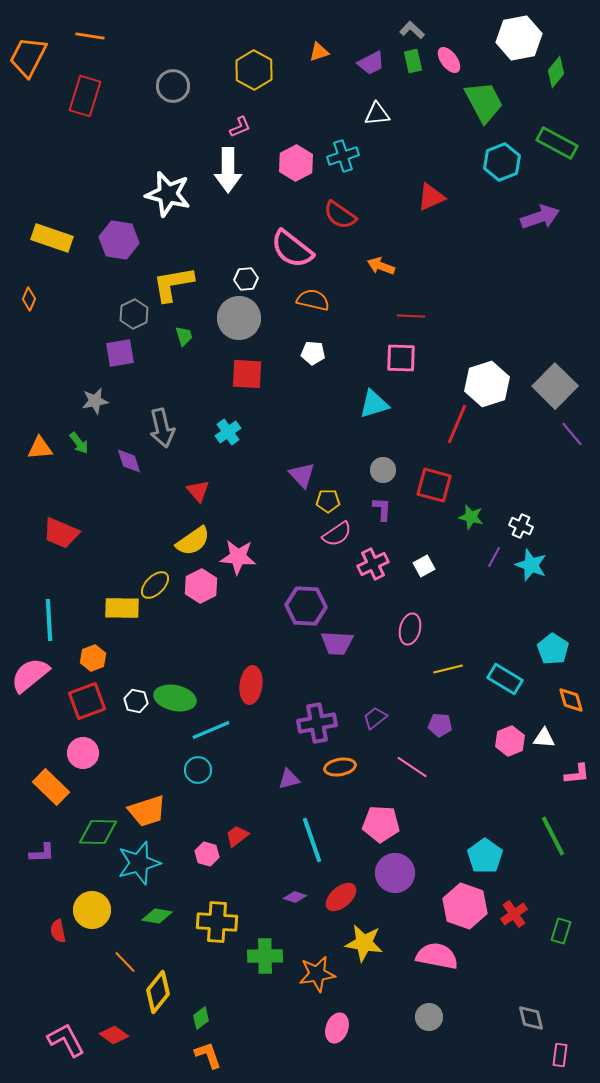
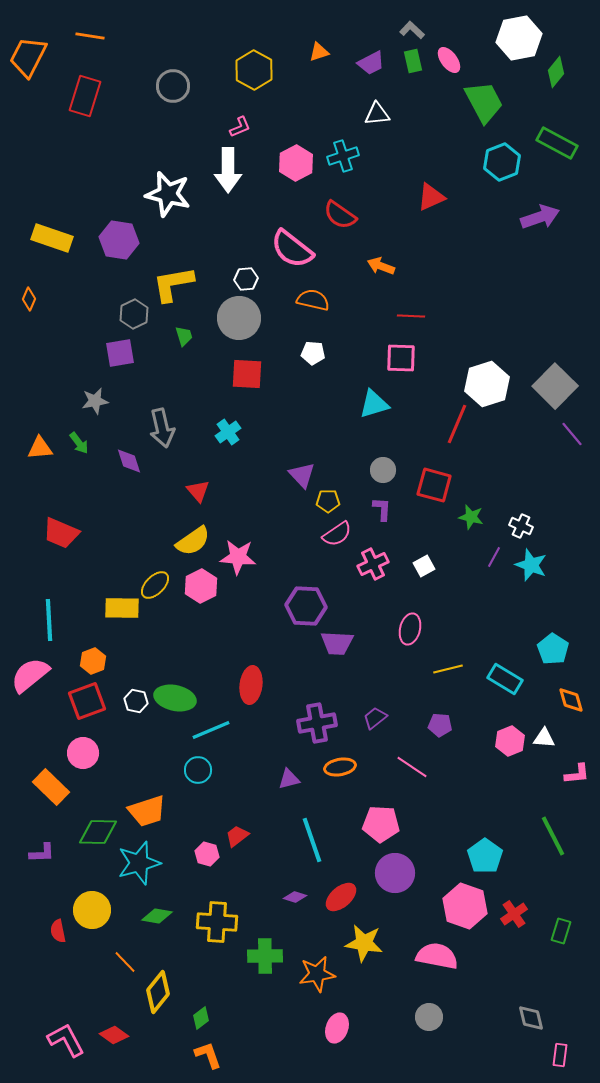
orange hexagon at (93, 658): moved 3 px down
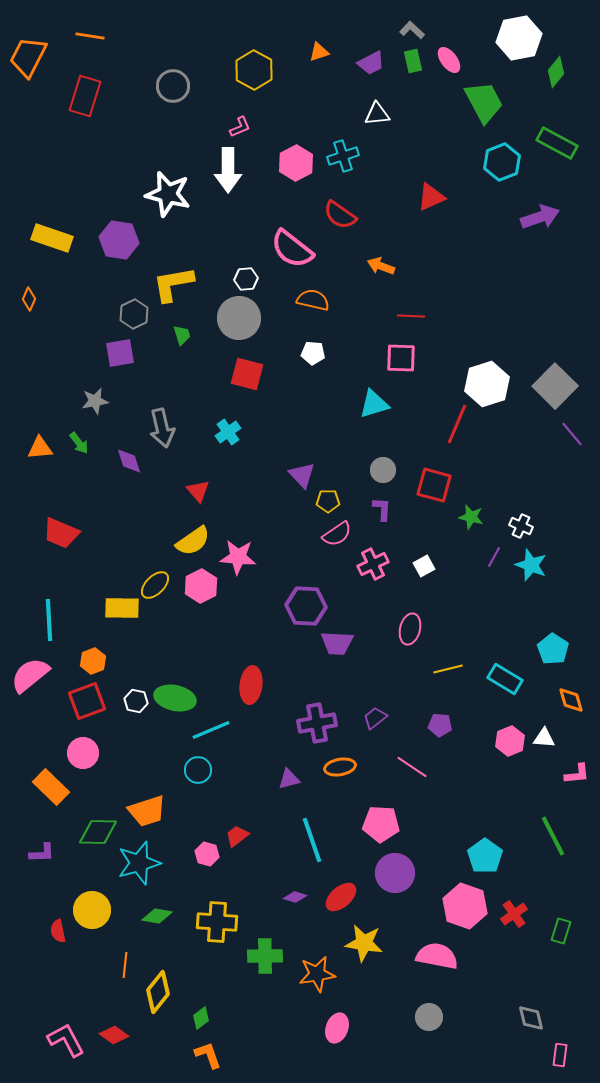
green trapezoid at (184, 336): moved 2 px left, 1 px up
red square at (247, 374): rotated 12 degrees clockwise
orange line at (125, 962): moved 3 px down; rotated 50 degrees clockwise
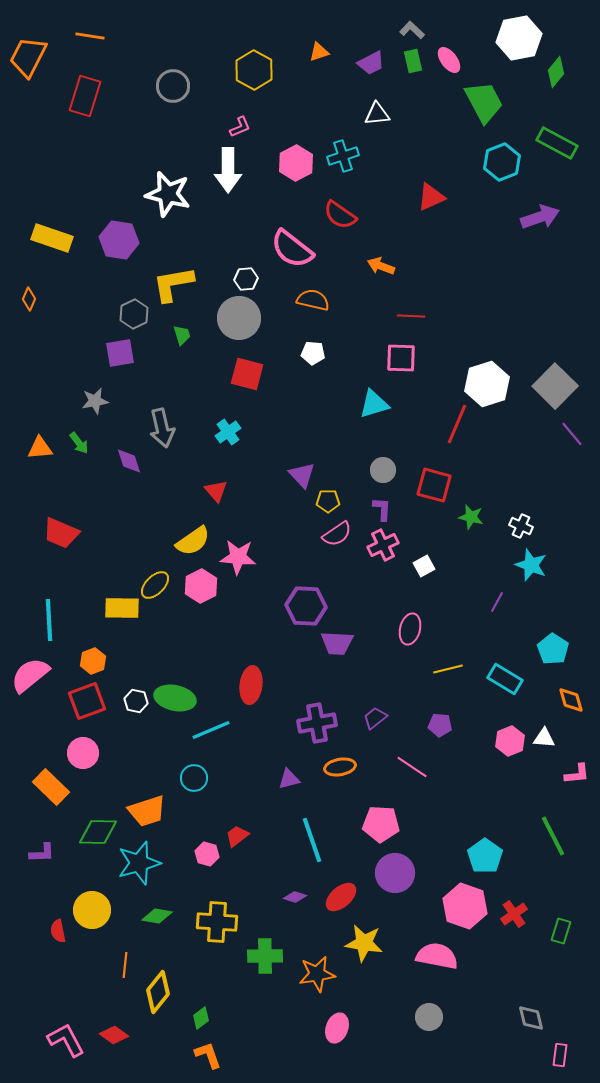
red triangle at (198, 491): moved 18 px right
purple line at (494, 557): moved 3 px right, 45 px down
pink cross at (373, 564): moved 10 px right, 19 px up
cyan circle at (198, 770): moved 4 px left, 8 px down
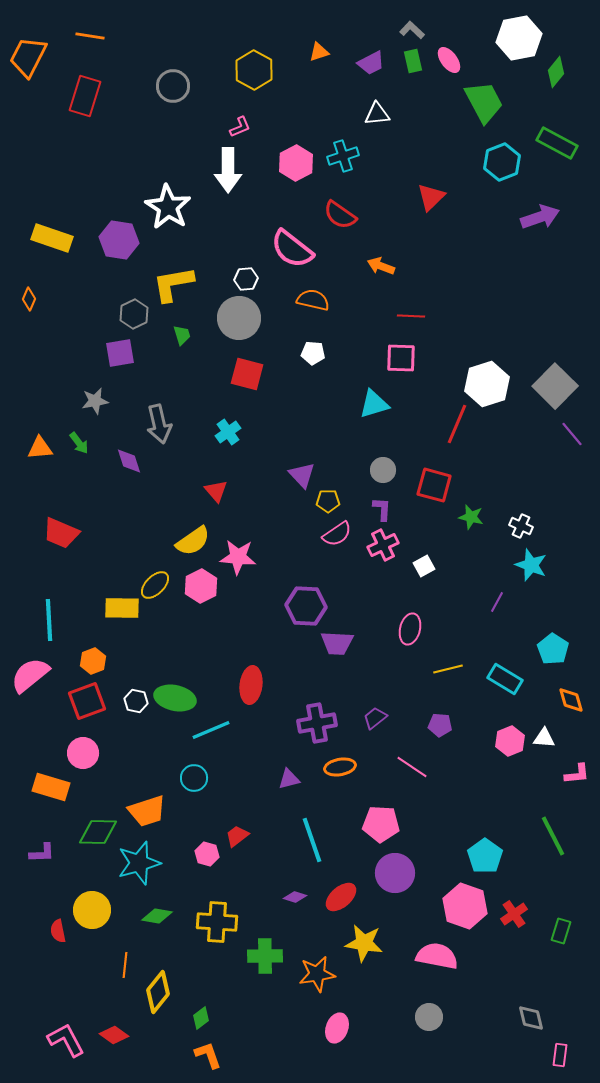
white star at (168, 194): moved 13 px down; rotated 18 degrees clockwise
red triangle at (431, 197): rotated 20 degrees counterclockwise
gray arrow at (162, 428): moved 3 px left, 4 px up
orange rectangle at (51, 787): rotated 27 degrees counterclockwise
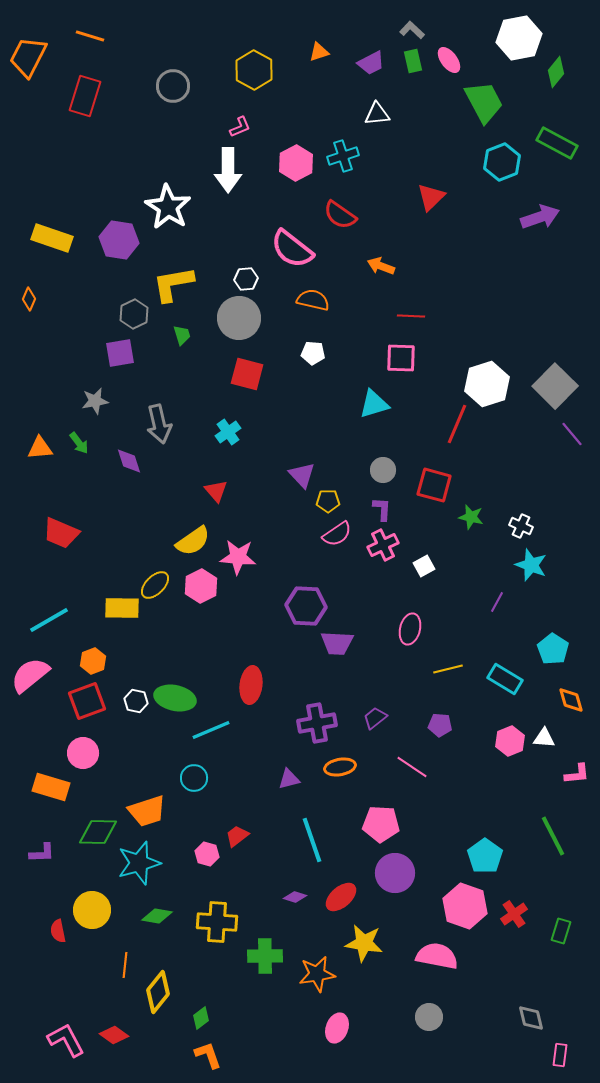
orange line at (90, 36): rotated 8 degrees clockwise
cyan line at (49, 620): rotated 63 degrees clockwise
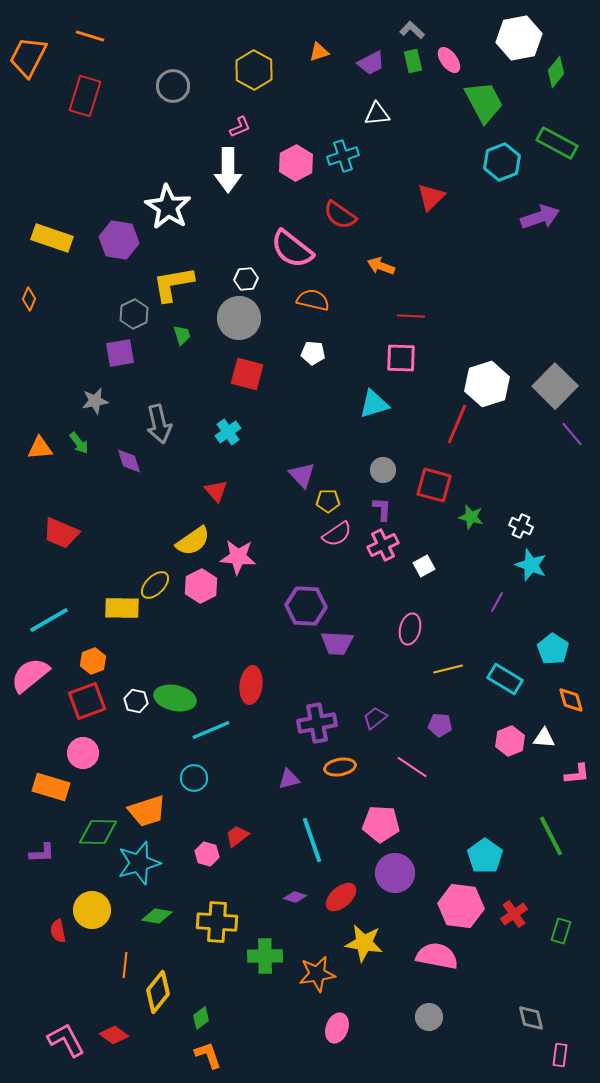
green line at (553, 836): moved 2 px left
pink hexagon at (465, 906): moved 4 px left; rotated 12 degrees counterclockwise
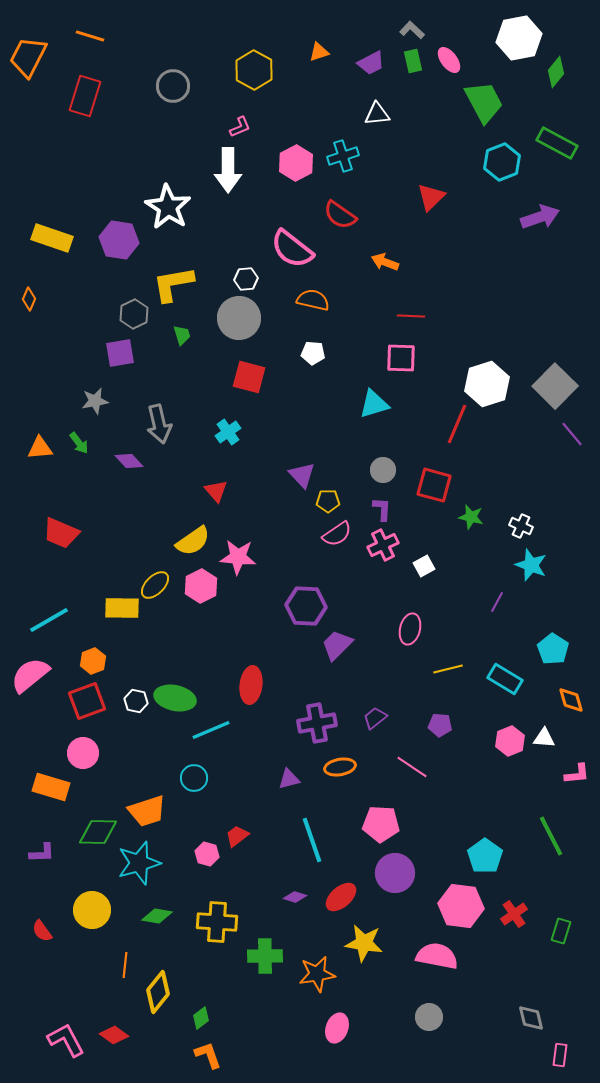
orange arrow at (381, 266): moved 4 px right, 4 px up
red square at (247, 374): moved 2 px right, 3 px down
purple diamond at (129, 461): rotated 24 degrees counterclockwise
purple trapezoid at (337, 643): moved 2 px down; rotated 132 degrees clockwise
red semicircle at (58, 931): moved 16 px left; rotated 25 degrees counterclockwise
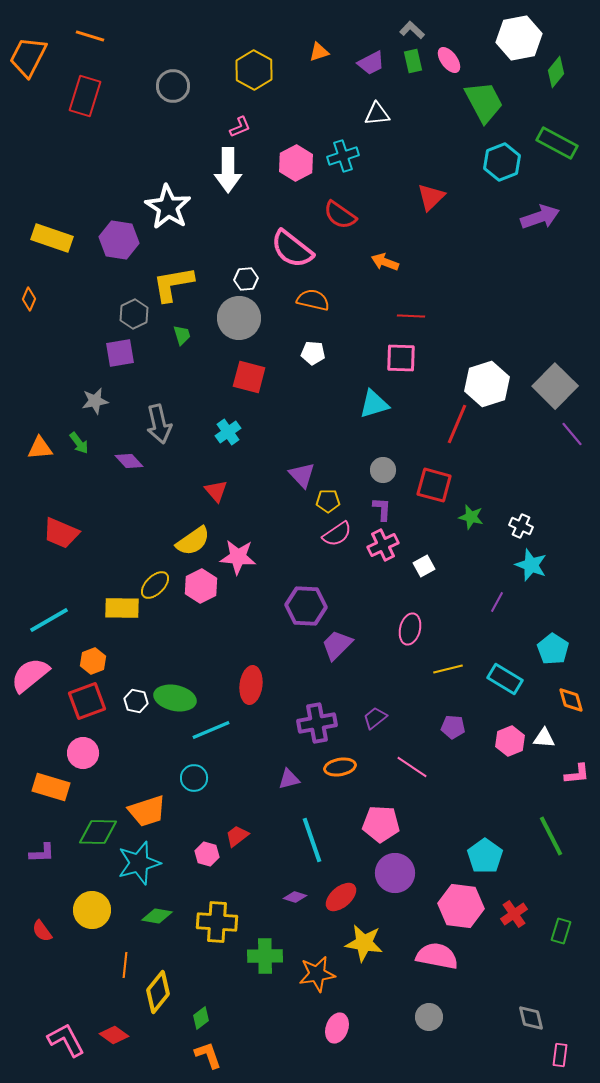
purple pentagon at (440, 725): moved 13 px right, 2 px down
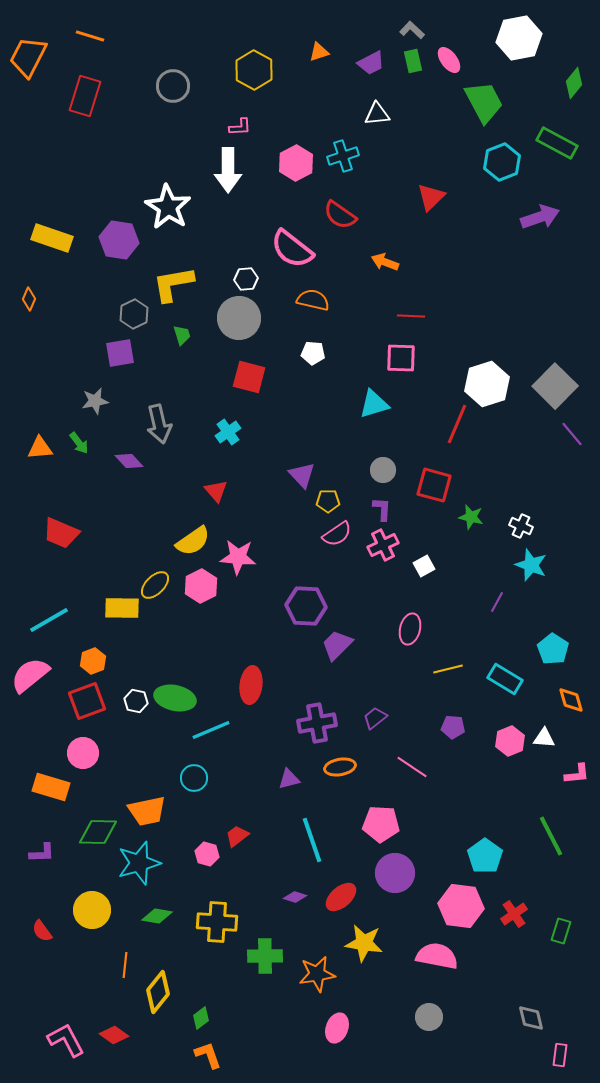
green diamond at (556, 72): moved 18 px right, 11 px down
pink L-shape at (240, 127): rotated 20 degrees clockwise
orange trapezoid at (147, 811): rotated 6 degrees clockwise
